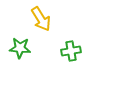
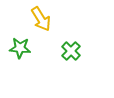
green cross: rotated 36 degrees counterclockwise
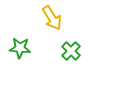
yellow arrow: moved 11 px right, 1 px up
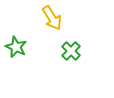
green star: moved 4 px left, 1 px up; rotated 20 degrees clockwise
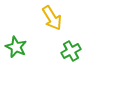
green cross: rotated 18 degrees clockwise
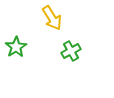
green star: rotated 15 degrees clockwise
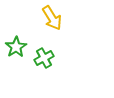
green cross: moved 27 px left, 7 px down
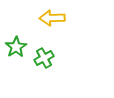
yellow arrow: rotated 120 degrees clockwise
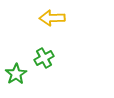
green star: moved 27 px down
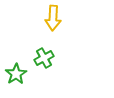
yellow arrow: moved 1 px right; rotated 85 degrees counterclockwise
